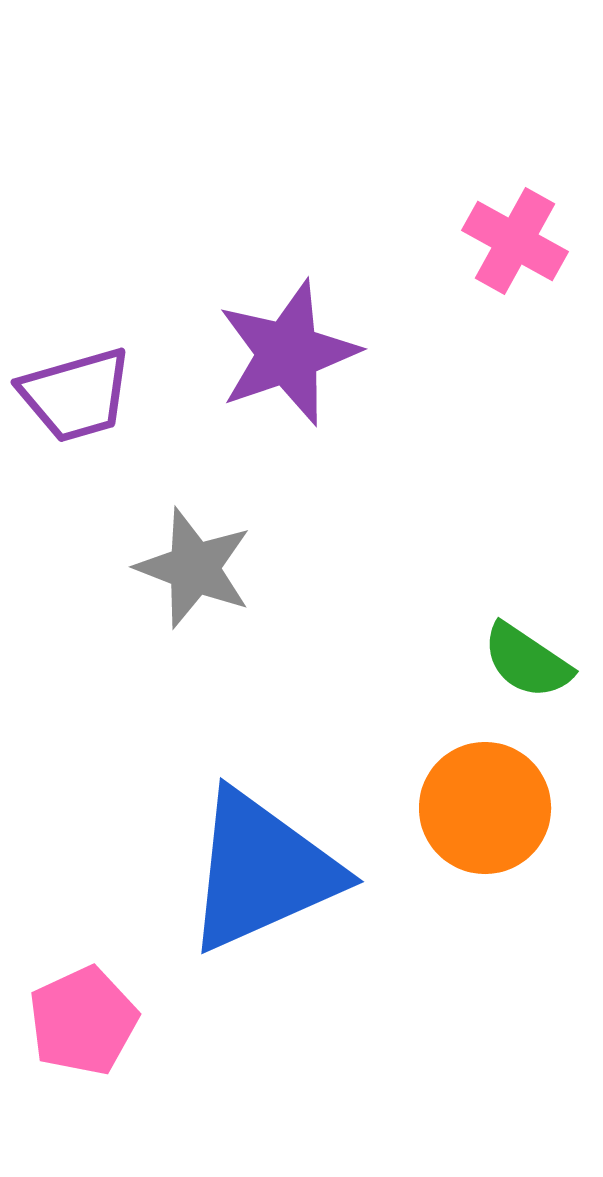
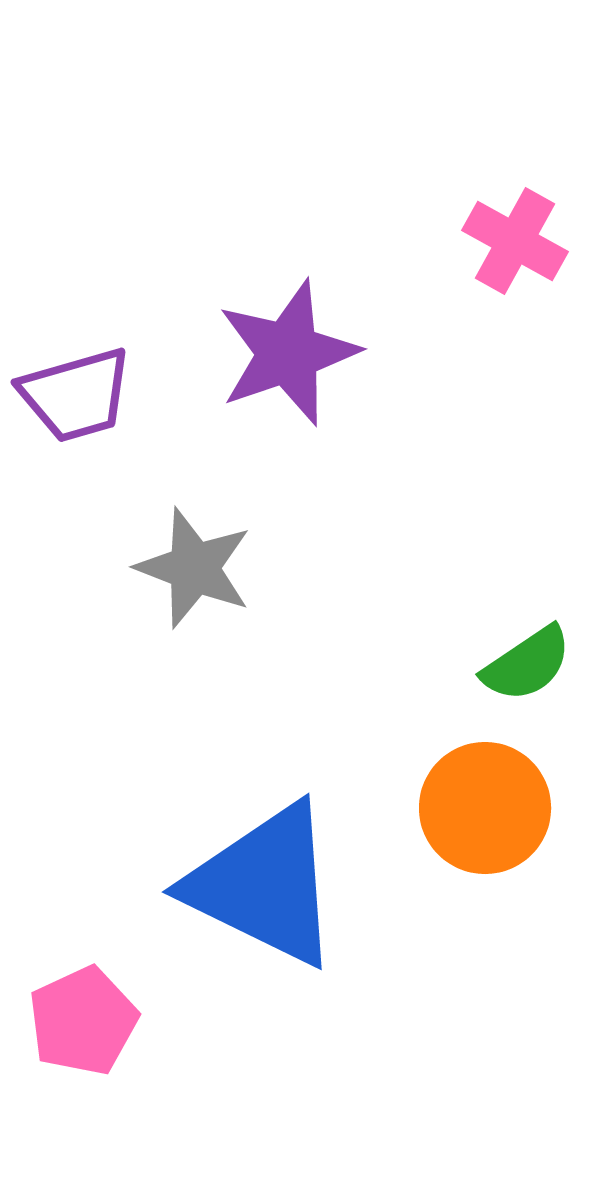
green semicircle: moved 3 px down; rotated 68 degrees counterclockwise
blue triangle: moved 2 px right, 14 px down; rotated 50 degrees clockwise
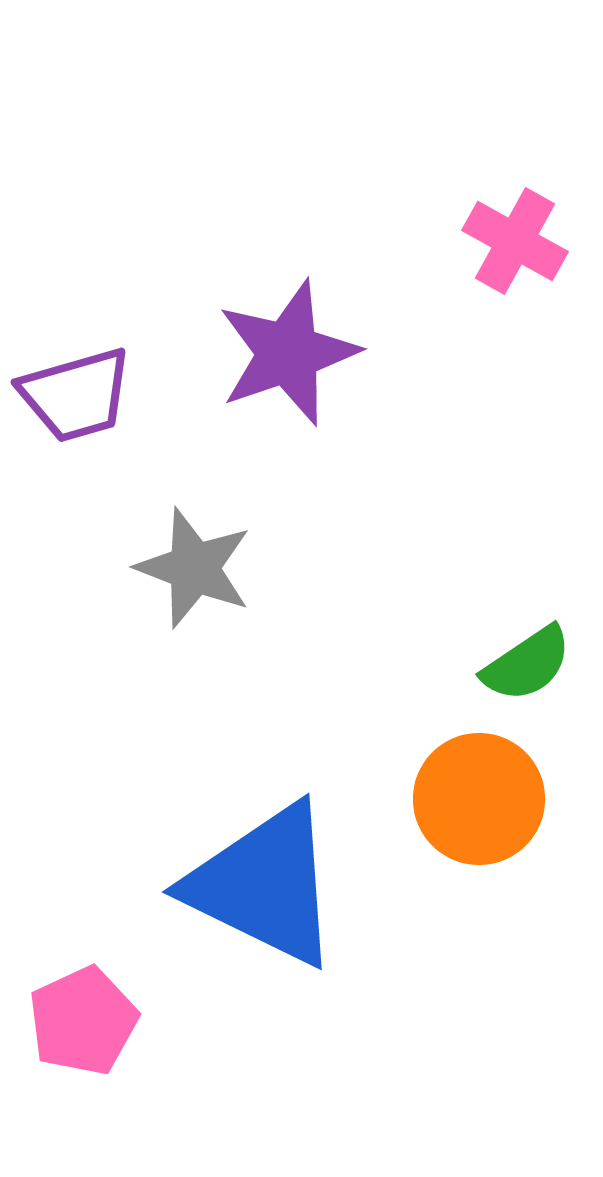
orange circle: moved 6 px left, 9 px up
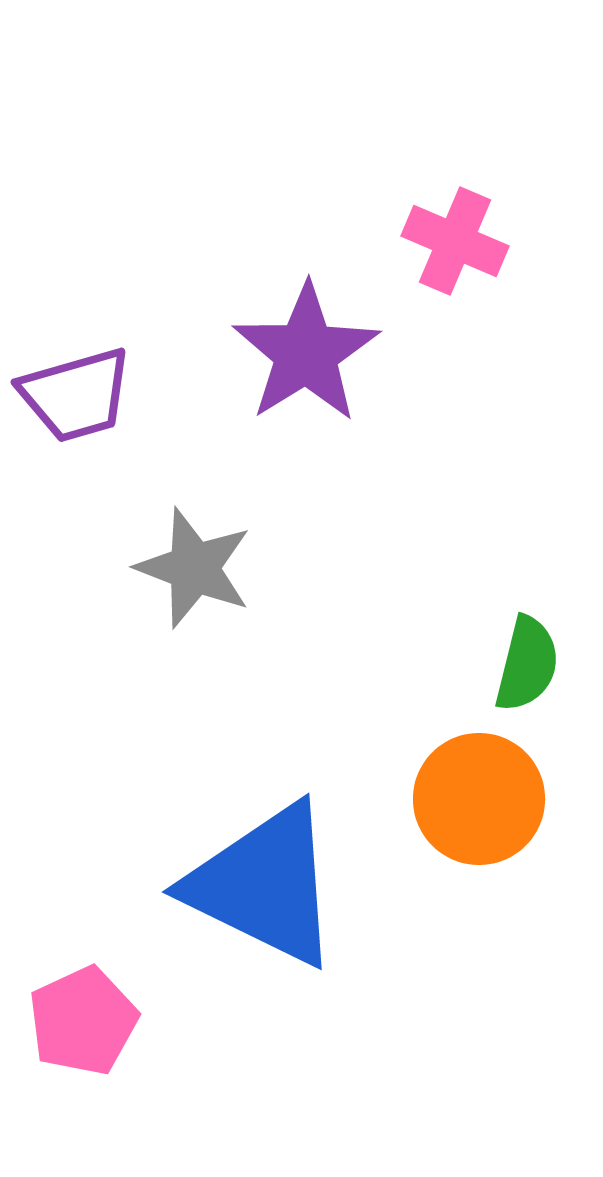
pink cross: moved 60 px left; rotated 6 degrees counterclockwise
purple star: moved 18 px right; rotated 13 degrees counterclockwise
green semicircle: rotated 42 degrees counterclockwise
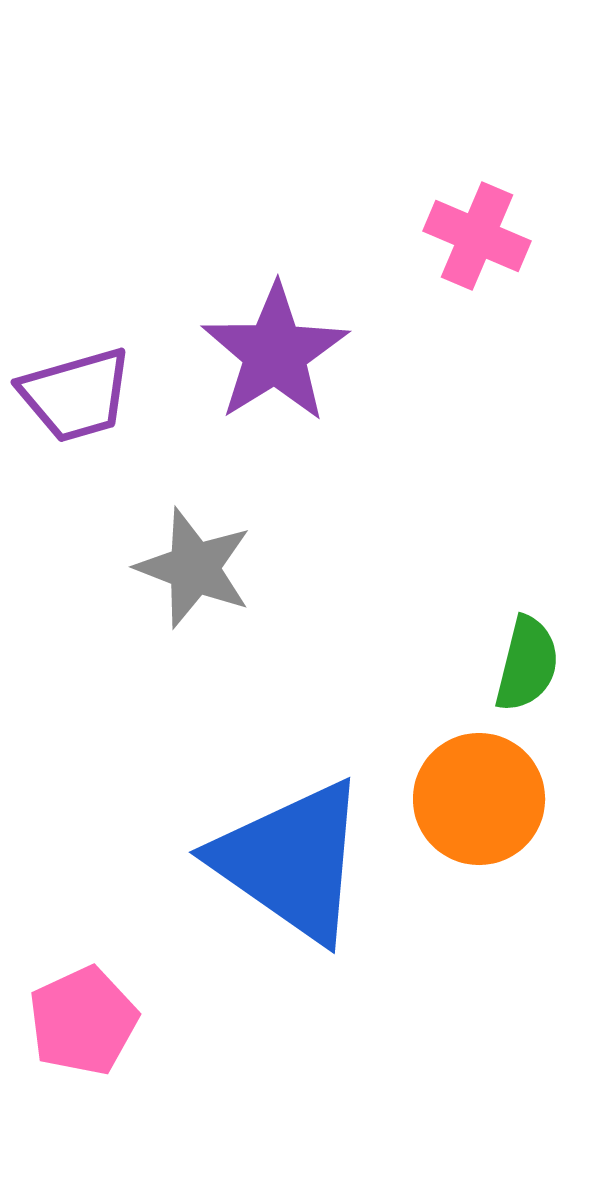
pink cross: moved 22 px right, 5 px up
purple star: moved 31 px left
blue triangle: moved 27 px right, 24 px up; rotated 9 degrees clockwise
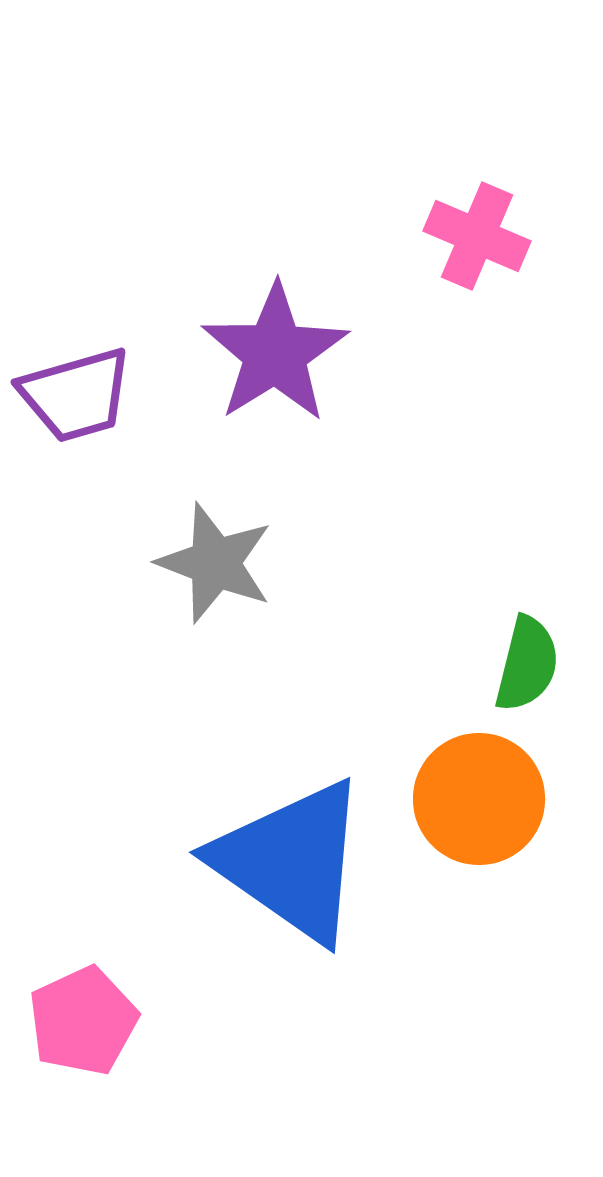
gray star: moved 21 px right, 5 px up
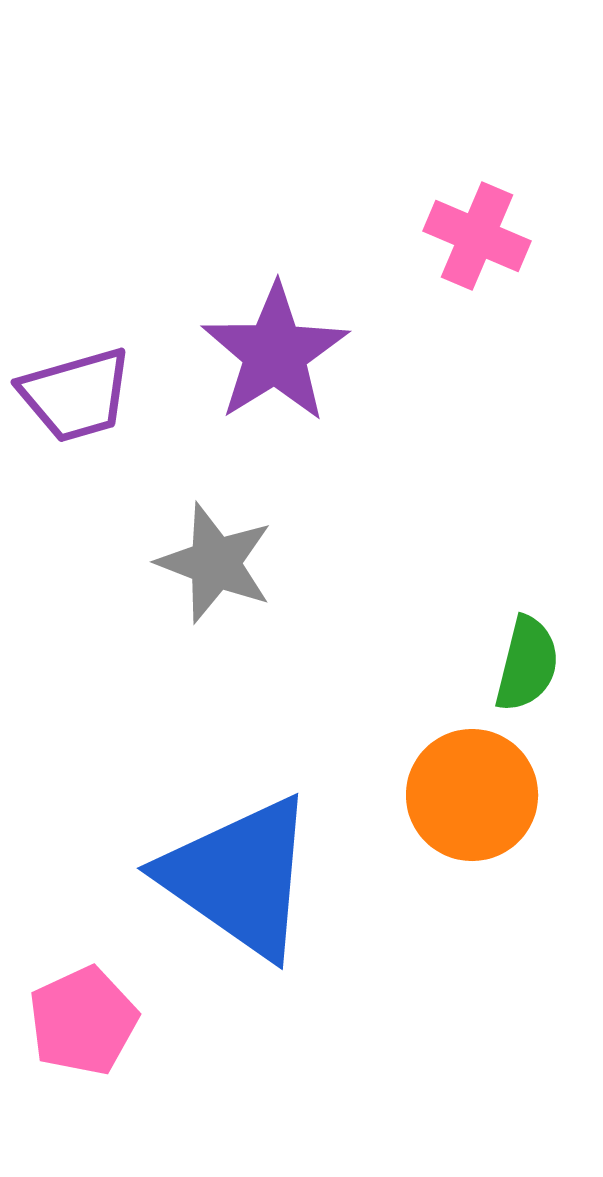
orange circle: moved 7 px left, 4 px up
blue triangle: moved 52 px left, 16 px down
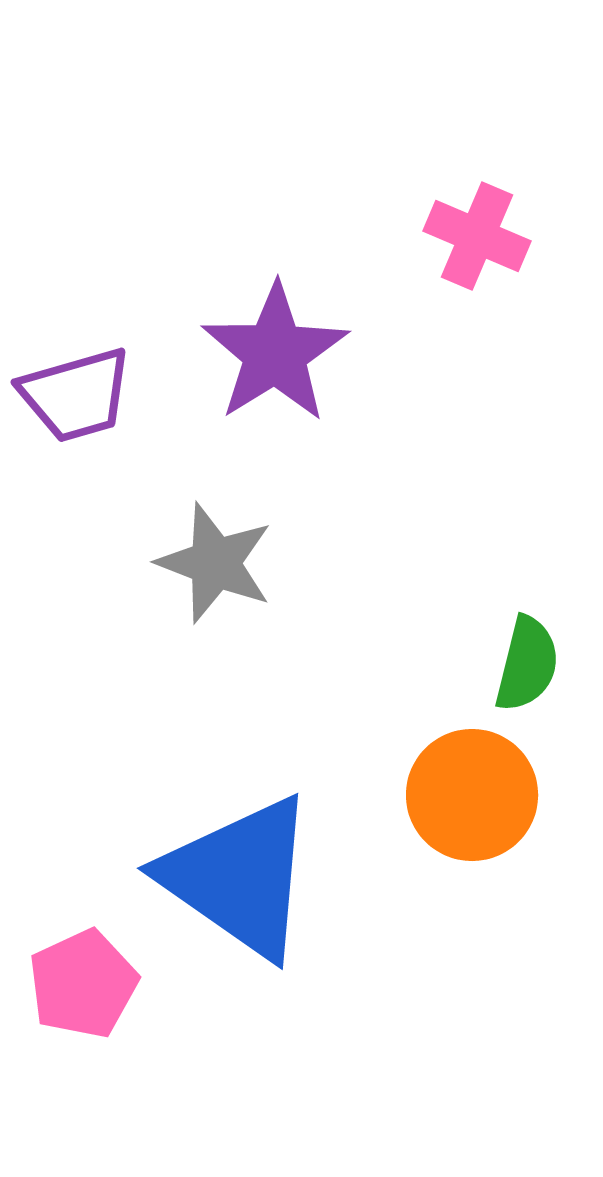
pink pentagon: moved 37 px up
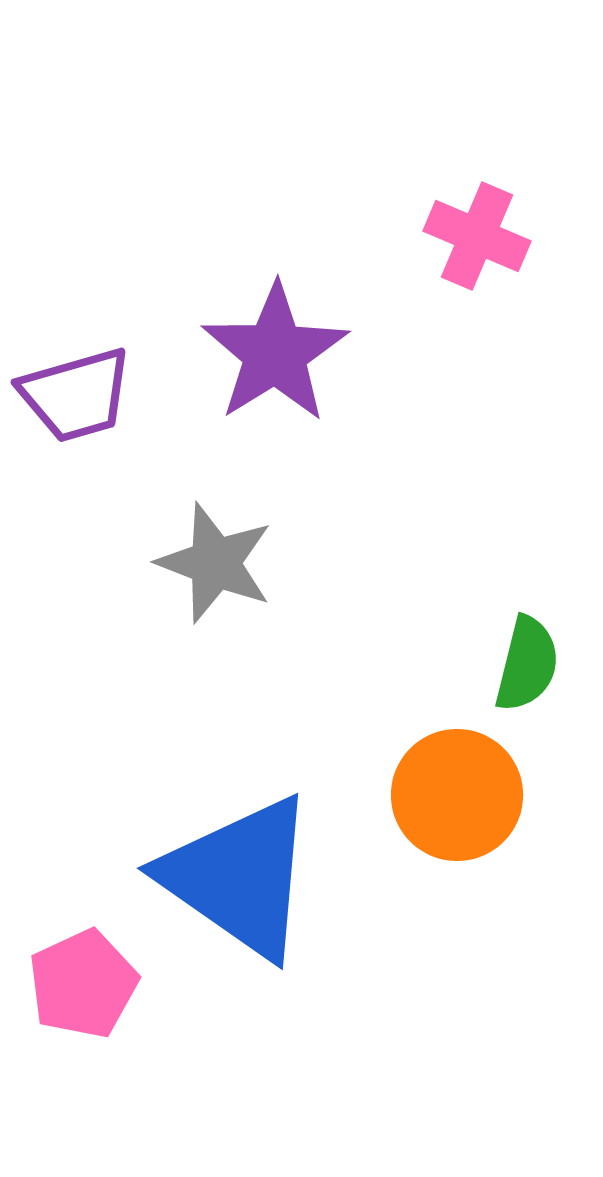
orange circle: moved 15 px left
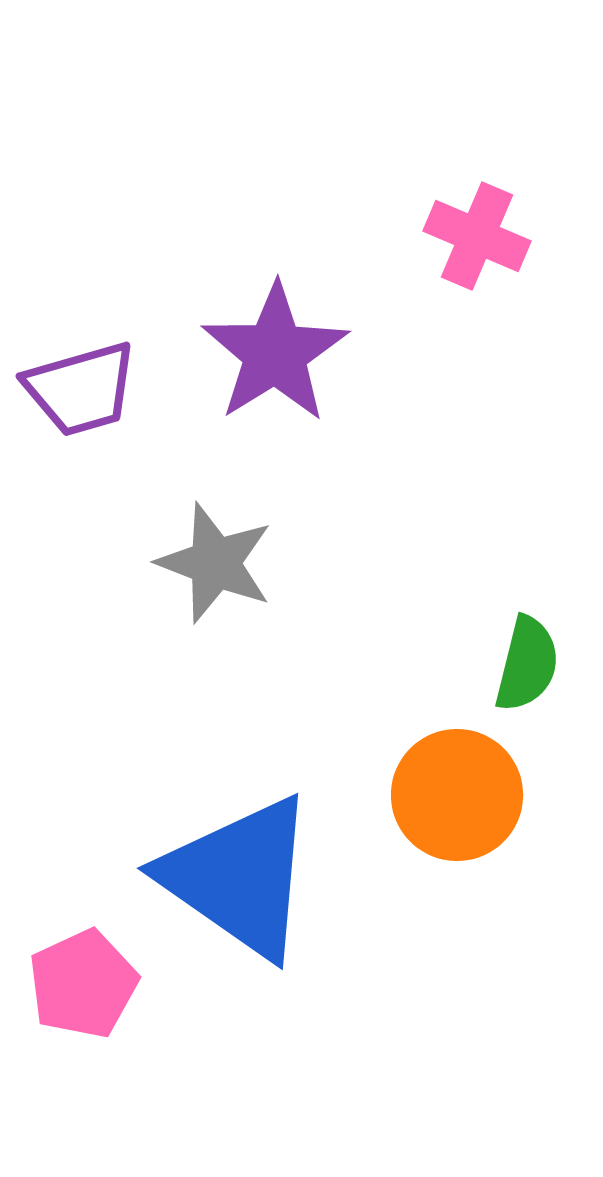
purple trapezoid: moved 5 px right, 6 px up
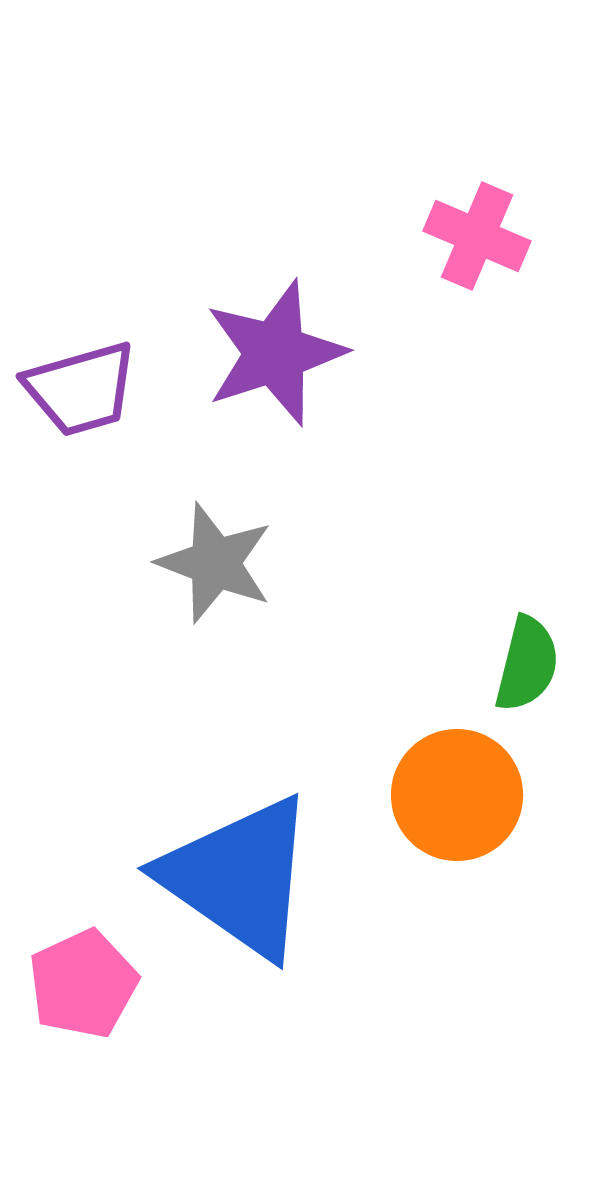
purple star: rotated 14 degrees clockwise
